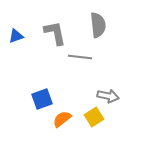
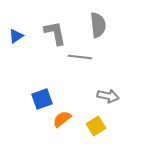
blue triangle: rotated 14 degrees counterclockwise
yellow square: moved 2 px right, 9 px down
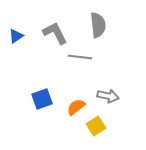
gray L-shape: rotated 16 degrees counterclockwise
orange semicircle: moved 14 px right, 12 px up
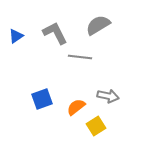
gray semicircle: rotated 115 degrees counterclockwise
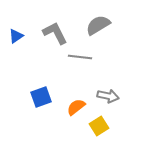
blue square: moved 1 px left, 2 px up
yellow square: moved 3 px right
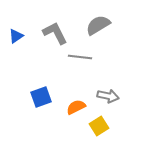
orange semicircle: rotated 12 degrees clockwise
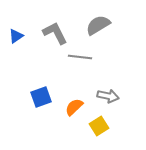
orange semicircle: moved 2 px left; rotated 18 degrees counterclockwise
